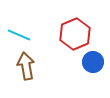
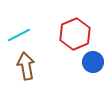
cyan line: rotated 50 degrees counterclockwise
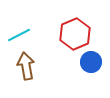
blue circle: moved 2 px left
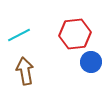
red hexagon: rotated 16 degrees clockwise
brown arrow: moved 1 px left, 5 px down
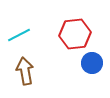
blue circle: moved 1 px right, 1 px down
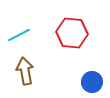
red hexagon: moved 3 px left, 1 px up; rotated 12 degrees clockwise
blue circle: moved 19 px down
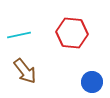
cyan line: rotated 15 degrees clockwise
brown arrow: rotated 152 degrees clockwise
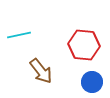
red hexagon: moved 12 px right, 12 px down
brown arrow: moved 16 px right
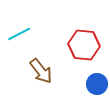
cyan line: moved 1 px up; rotated 15 degrees counterclockwise
blue circle: moved 5 px right, 2 px down
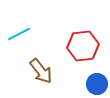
red hexagon: moved 1 px left, 1 px down; rotated 12 degrees counterclockwise
